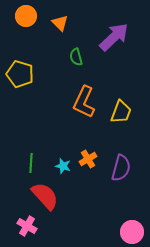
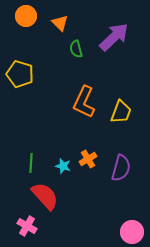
green semicircle: moved 8 px up
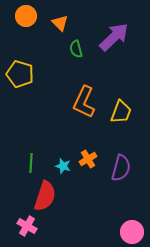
red semicircle: rotated 60 degrees clockwise
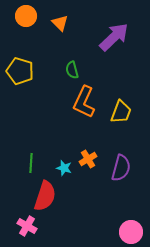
green semicircle: moved 4 px left, 21 px down
yellow pentagon: moved 3 px up
cyan star: moved 1 px right, 2 px down
pink circle: moved 1 px left
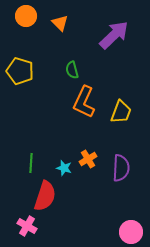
purple arrow: moved 2 px up
purple semicircle: rotated 12 degrees counterclockwise
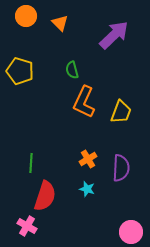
cyan star: moved 23 px right, 21 px down
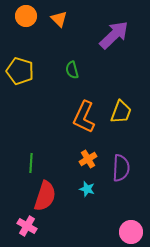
orange triangle: moved 1 px left, 4 px up
orange L-shape: moved 15 px down
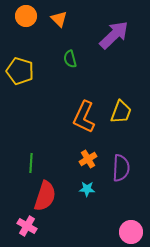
green semicircle: moved 2 px left, 11 px up
cyan star: rotated 14 degrees counterclockwise
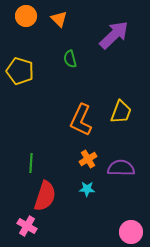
orange L-shape: moved 3 px left, 3 px down
purple semicircle: rotated 92 degrees counterclockwise
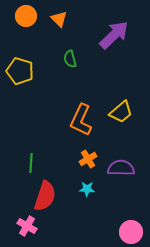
yellow trapezoid: rotated 30 degrees clockwise
